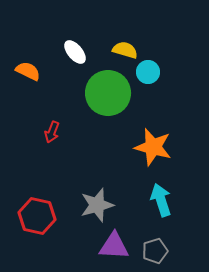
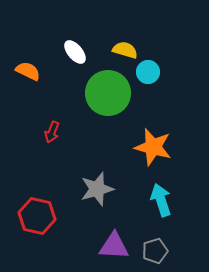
gray star: moved 16 px up
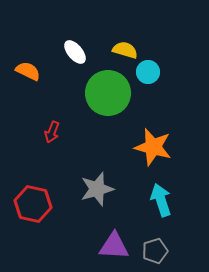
red hexagon: moved 4 px left, 12 px up
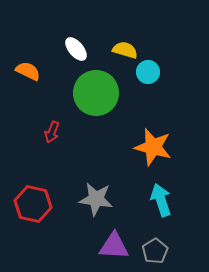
white ellipse: moved 1 px right, 3 px up
green circle: moved 12 px left
gray star: moved 1 px left, 10 px down; rotated 24 degrees clockwise
gray pentagon: rotated 15 degrees counterclockwise
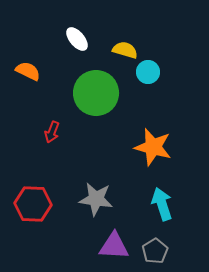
white ellipse: moved 1 px right, 10 px up
cyan arrow: moved 1 px right, 4 px down
red hexagon: rotated 9 degrees counterclockwise
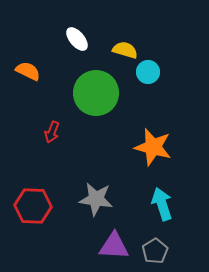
red hexagon: moved 2 px down
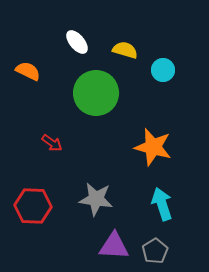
white ellipse: moved 3 px down
cyan circle: moved 15 px right, 2 px up
red arrow: moved 11 px down; rotated 75 degrees counterclockwise
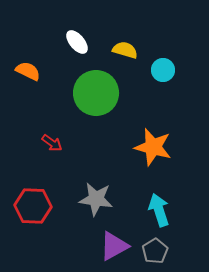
cyan arrow: moved 3 px left, 6 px down
purple triangle: rotated 32 degrees counterclockwise
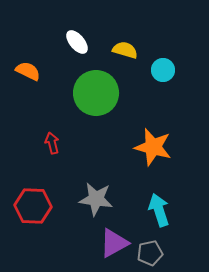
red arrow: rotated 140 degrees counterclockwise
purple triangle: moved 3 px up
gray pentagon: moved 5 px left, 2 px down; rotated 20 degrees clockwise
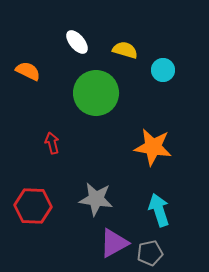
orange star: rotated 6 degrees counterclockwise
